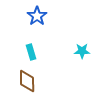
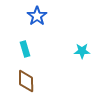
cyan rectangle: moved 6 px left, 3 px up
brown diamond: moved 1 px left
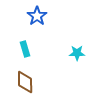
cyan star: moved 5 px left, 2 px down
brown diamond: moved 1 px left, 1 px down
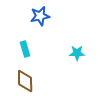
blue star: moved 3 px right; rotated 24 degrees clockwise
brown diamond: moved 1 px up
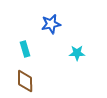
blue star: moved 11 px right, 8 px down
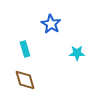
blue star: rotated 30 degrees counterclockwise
brown diamond: moved 1 px up; rotated 15 degrees counterclockwise
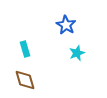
blue star: moved 15 px right, 1 px down
cyan star: rotated 21 degrees counterclockwise
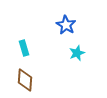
cyan rectangle: moved 1 px left, 1 px up
brown diamond: rotated 20 degrees clockwise
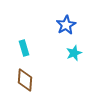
blue star: rotated 12 degrees clockwise
cyan star: moved 3 px left
